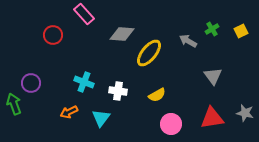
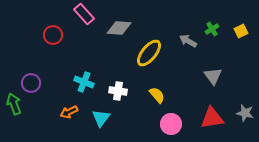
gray diamond: moved 3 px left, 6 px up
yellow semicircle: rotated 102 degrees counterclockwise
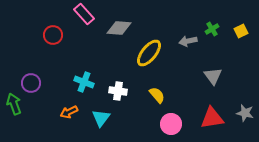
gray arrow: rotated 42 degrees counterclockwise
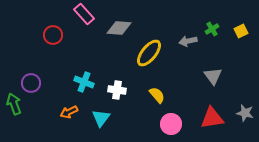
white cross: moved 1 px left, 1 px up
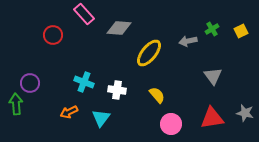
purple circle: moved 1 px left
green arrow: moved 2 px right; rotated 15 degrees clockwise
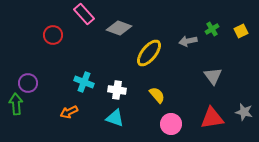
gray diamond: rotated 15 degrees clockwise
purple circle: moved 2 px left
gray star: moved 1 px left, 1 px up
cyan triangle: moved 14 px right; rotated 48 degrees counterclockwise
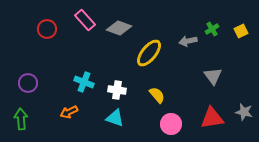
pink rectangle: moved 1 px right, 6 px down
red circle: moved 6 px left, 6 px up
green arrow: moved 5 px right, 15 px down
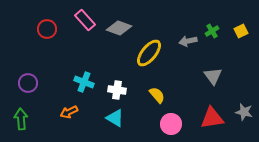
green cross: moved 2 px down
cyan triangle: rotated 12 degrees clockwise
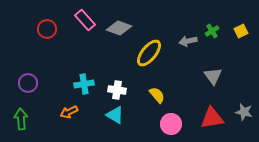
cyan cross: moved 2 px down; rotated 30 degrees counterclockwise
cyan triangle: moved 3 px up
